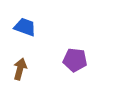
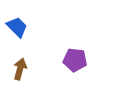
blue trapezoid: moved 8 px left; rotated 25 degrees clockwise
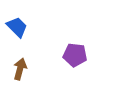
purple pentagon: moved 5 px up
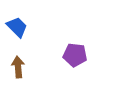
brown arrow: moved 2 px left, 2 px up; rotated 20 degrees counterclockwise
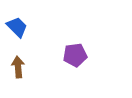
purple pentagon: rotated 15 degrees counterclockwise
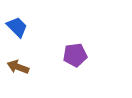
brown arrow: rotated 65 degrees counterclockwise
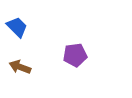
brown arrow: moved 2 px right
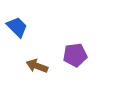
brown arrow: moved 17 px right, 1 px up
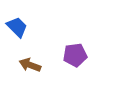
brown arrow: moved 7 px left, 1 px up
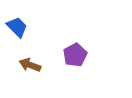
purple pentagon: rotated 20 degrees counterclockwise
